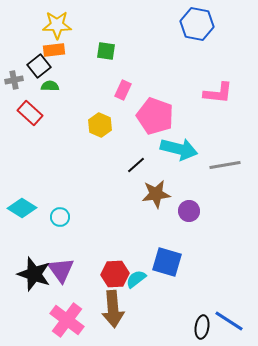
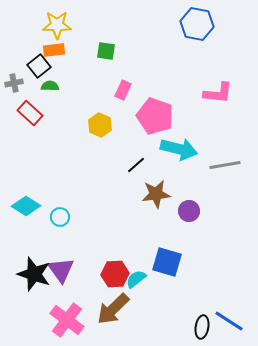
gray cross: moved 3 px down
cyan diamond: moved 4 px right, 2 px up
brown arrow: rotated 51 degrees clockwise
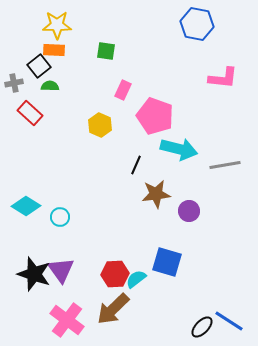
orange rectangle: rotated 10 degrees clockwise
pink L-shape: moved 5 px right, 15 px up
black line: rotated 24 degrees counterclockwise
black ellipse: rotated 35 degrees clockwise
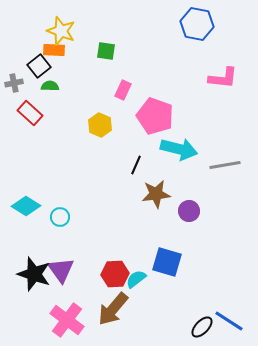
yellow star: moved 4 px right, 6 px down; rotated 20 degrees clockwise
brown arrow: rotated 6 degrees counterclockwise
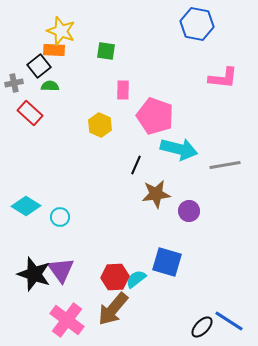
pink rectangle: rotated 24 degrees counterclockwise
red hexagon: moved 3 px down
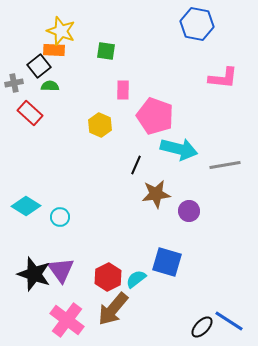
red hexagon: moved 7 px left; rotated 24 degrees counterclockwise
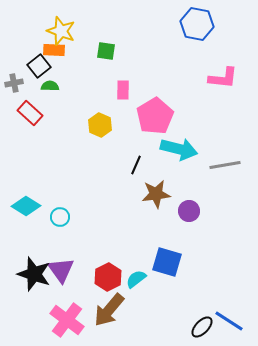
pink pentagon: rotated 21 degrees clockwise
brown arrow: moved 4 px left, 1 px down
